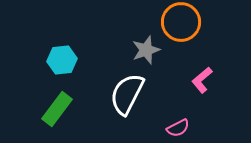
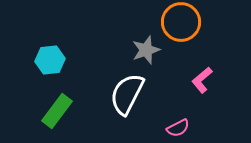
cyan hexagon: moved 12 px left
green rectangle: moved 2 px down
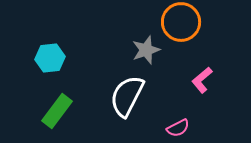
cyan hexagon: moved 2 px up
white semicircle: moved 2 px down
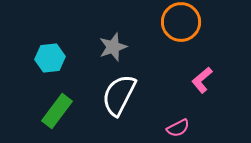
gray star: moved 33 px left, 3 px up
white semicircle: moved 8 px left, 1 px up
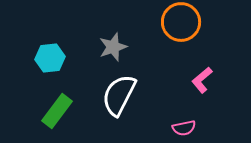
pink semicircle: moved 6 px right; rotated 15 degrees clockwise
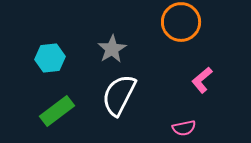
gray star: moved 1 px left, 2 px down; rotated 12 degrees counterclockwise
green rectangle: rotated 16 degrees clockwise
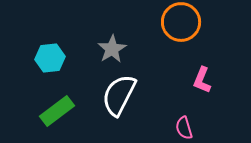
pink L-shape: rotated 28 degrees counterclockwise
pink semicircle: rotated 85 degrees clockwise
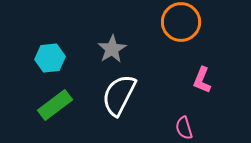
green rectangle: moved 2 px left, 6 px up
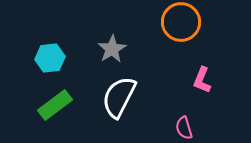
white semicircle: moved 2 px down
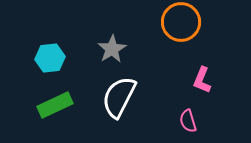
green rectangle: rotated 12 degrees clockwise
pink semicircle: moved 4 px right, 7 px up
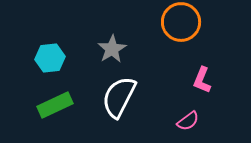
pink semicircle: rotated 110 degrees counterclockwise
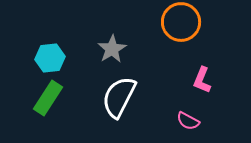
green rectangle: moved 7 px left, 7 px up; rotated 32 degrees counterclockwise
pink semicircle: rotated 65 degrees clockwise
